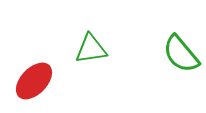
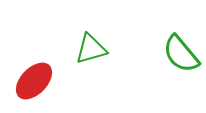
green triangle: rotated 8 degrees counterclockwise
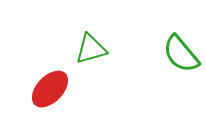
red ellipse: moved 16 px right, 8 px down
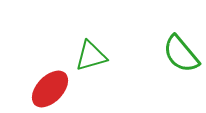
green triangle: moved 7 px down
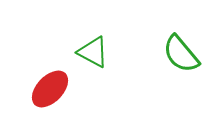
green triangle: moved 2 px right, 4 px up; rotated 44 degrees clockwise
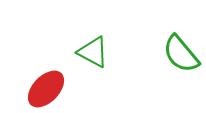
red ellipse: moved 4 px left
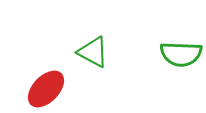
green semicircle: rotated 48 degrees counterclockwise
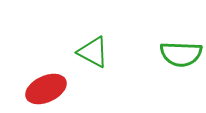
red ellipse: rotated 21 degrees clockwise
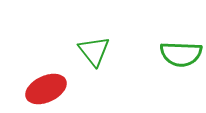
green triangle: moved 1 px right, 1 px up; rotated 24 degrees clockwise
